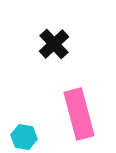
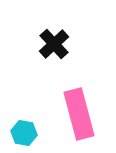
cyan hexagon: moved 4 px up
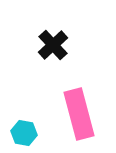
black cross: moved 1 px left, 1 px down
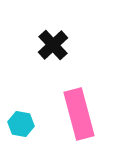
cyan hexagon: moved 3 px left, 9 px up
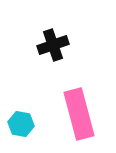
black cross: rotated 24 degrees clockwise
